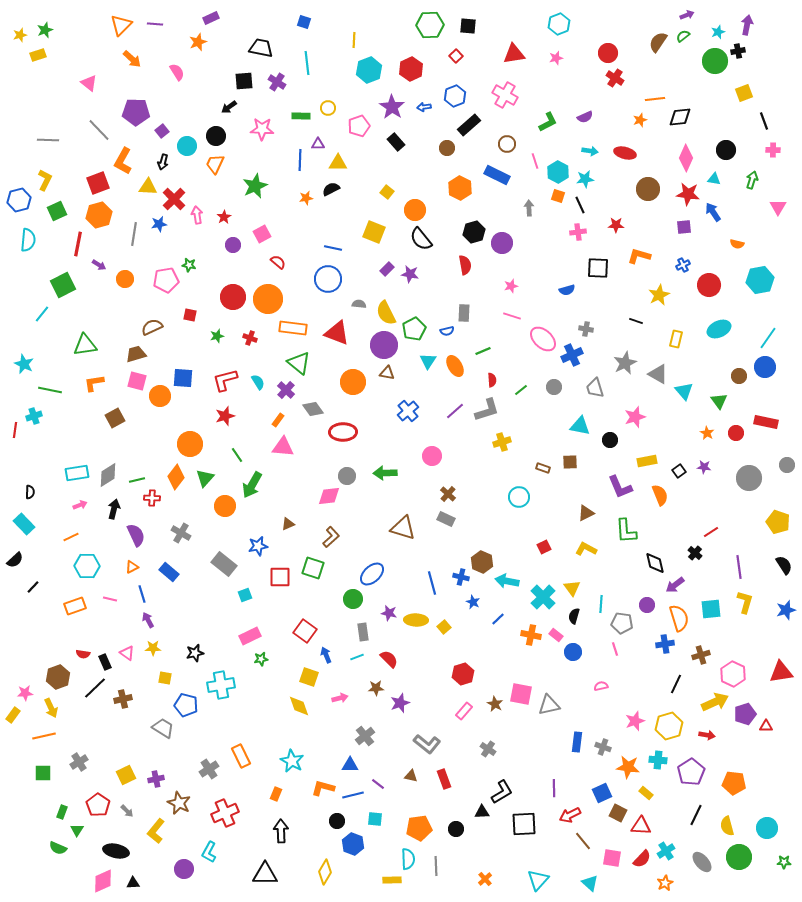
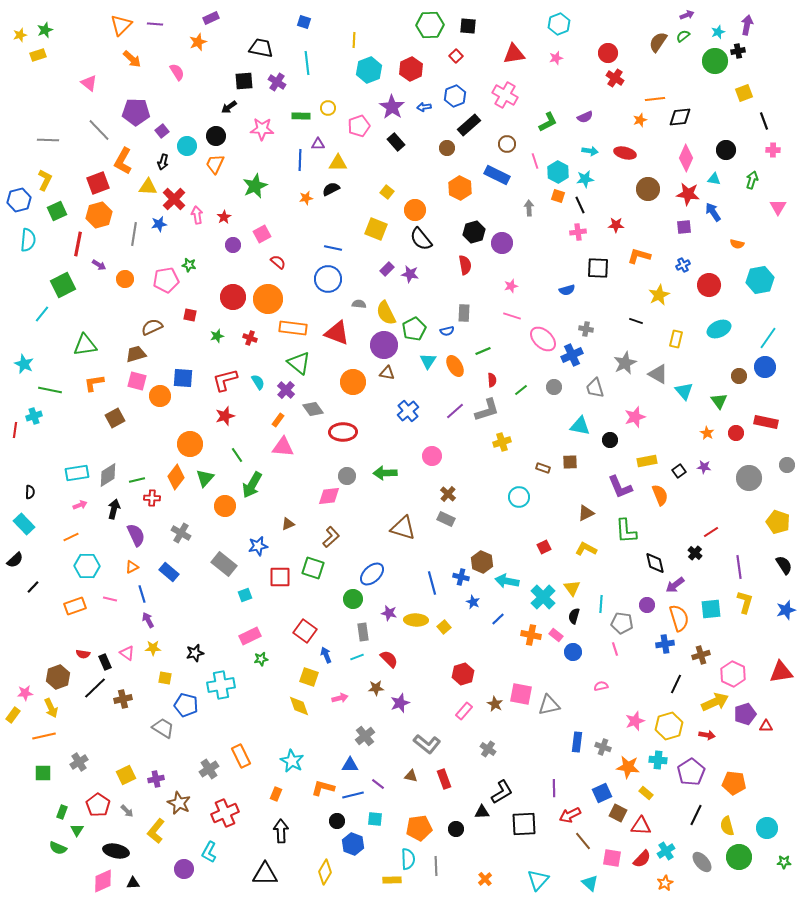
yellow square at (374, 232): moved 2 px right, 3 px up
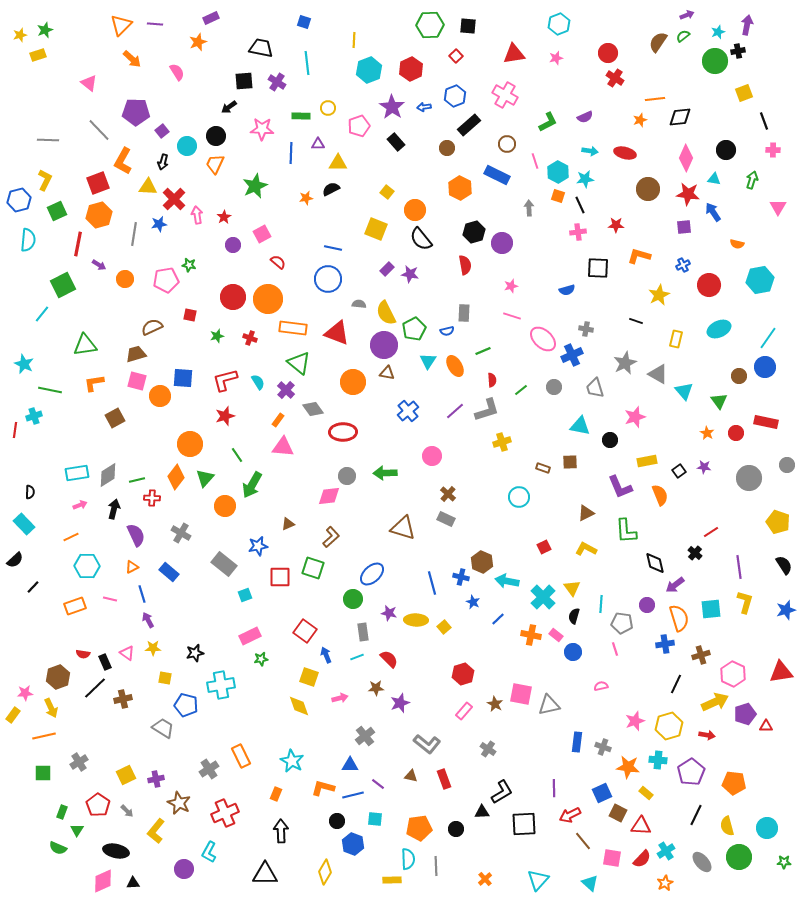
blue line at (300, 160): moved 9 px left, 7 px up
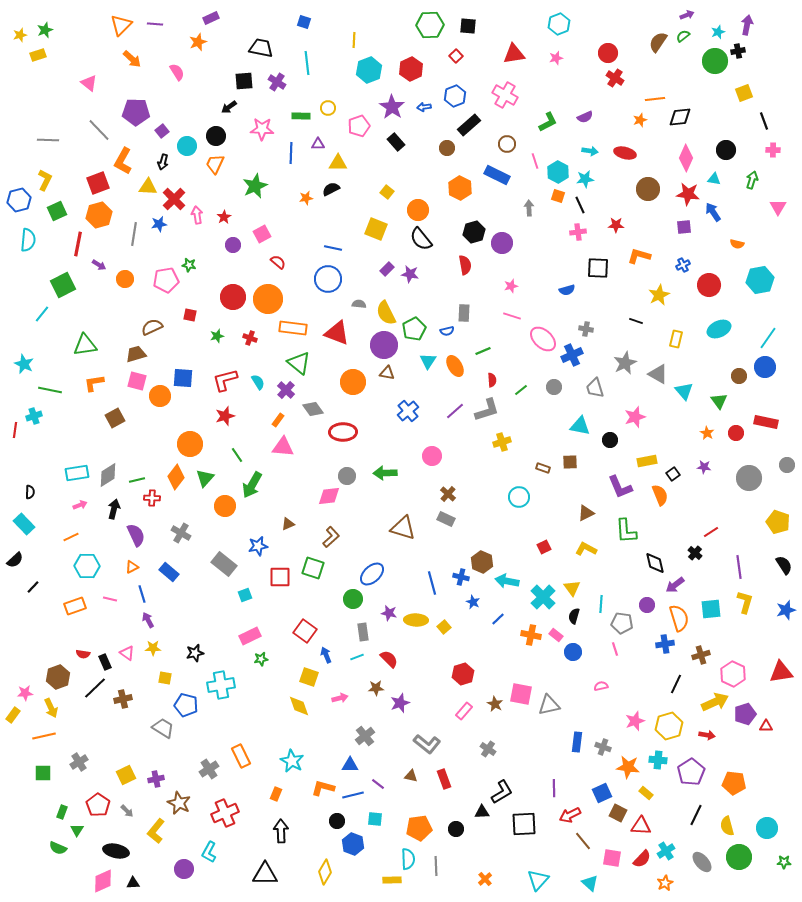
orange circle at (415, 210): moved 3 px right
black square at (679, 471): moved 6 px left, 3 px down
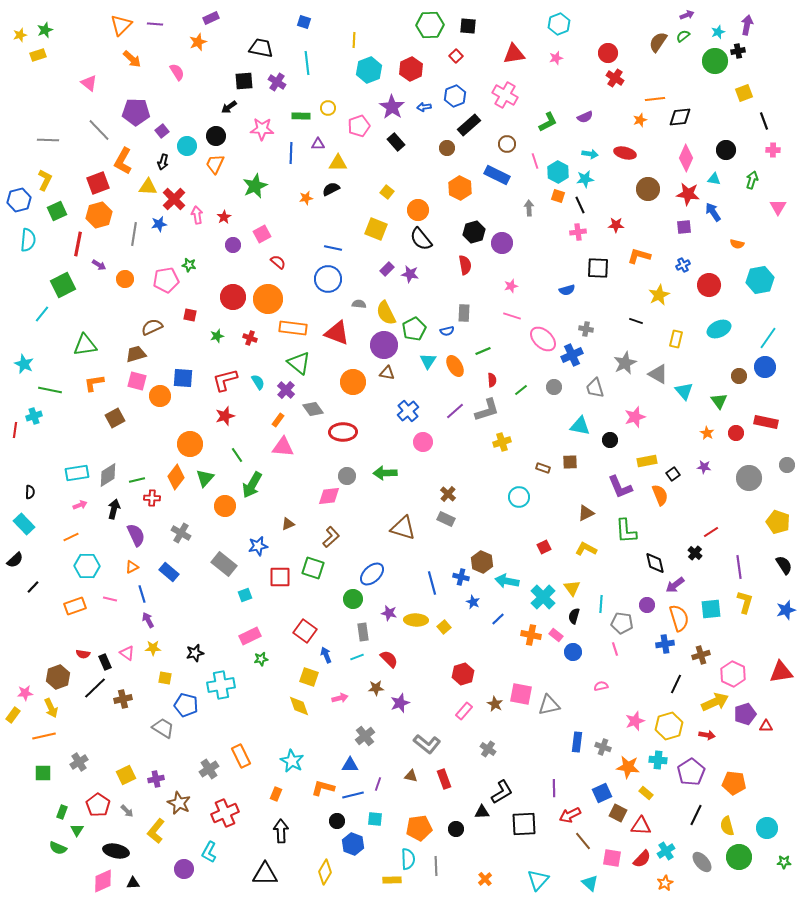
cyan arrow at (590, 151): moved 3 px down
pink circle at (432, 456): moved 9 px left, 14 px up
purple line at (378, 784): rotated 72 degrees clockwise
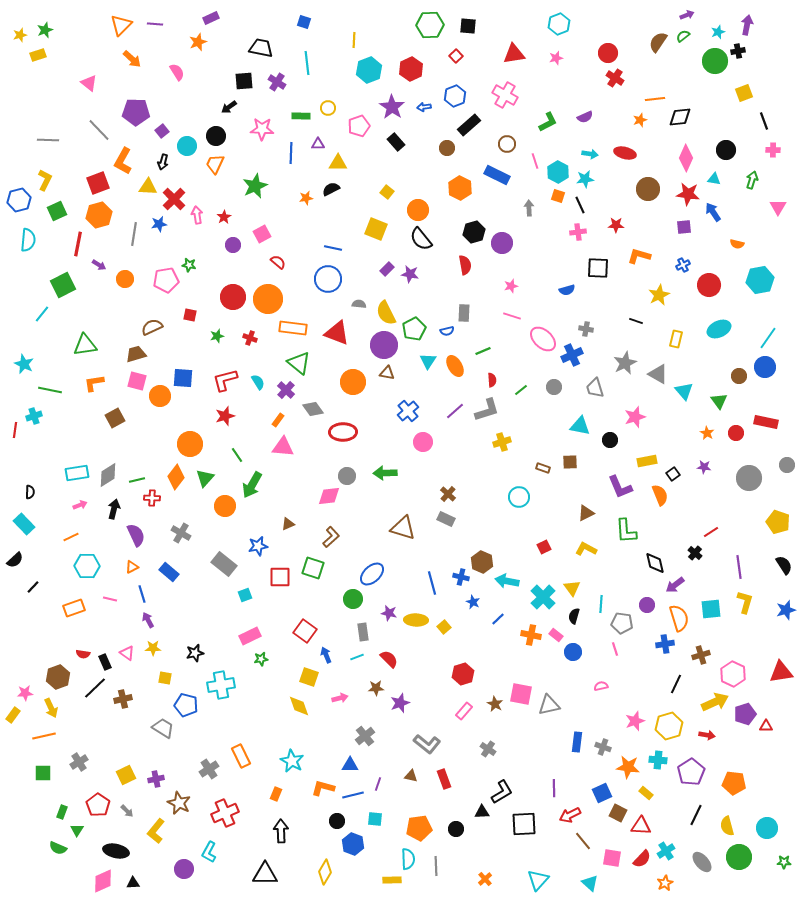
orange rectangle at (75, 606): moved 1 px left, 2 px down
